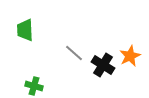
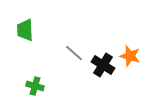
orange star: rotated 30 degrees counterclockwise
green cross: moved 1 px right
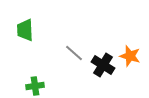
green cross: rotated 24 degrees counterclockwise
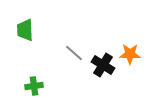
orange star: moved 2 px up; rotated 15 degrees counterclockwise
green cross: moved 1 px left
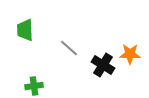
gray line: moved 5 px left, 5 px up
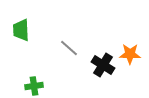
green trapezoid: moved 4 px left
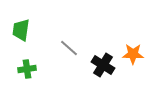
green trapezoid: rotated 10 degrees clockwise
orange star: moved 3 px right
green cross: moved 7 px left, 17 px up
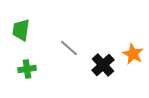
orange star: rotated 25 degrees clockwise
black cross: rotated 15 degrees clockwise
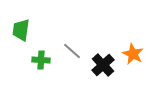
gray line: moved 3 px right, 3 px down
green cross: moved 14 px right, 9 px up; rotated 12 degrees clockwise
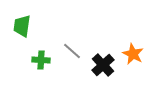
green trapezoid: moved 1 px right, 4 px up
